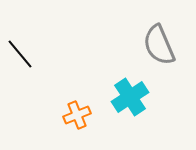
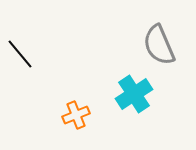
cyan cross: moved 4 px right, 3 px up
orange cross: moved 1 px left
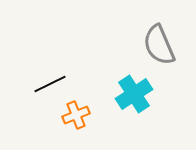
black line: moved 30 px right, 30 px down; rotated 76 degrees counterclockwise
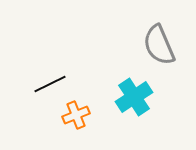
cyan cross: moved 3 px down
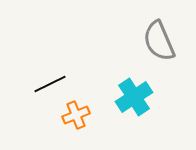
gray semicircle: moved 4 px up
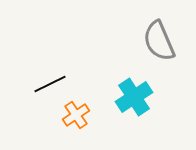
orange cross: rotated 12 degrees counterclockwise
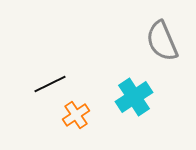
gray semicircle: moved 3 px right
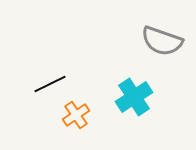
gray semicircle: rotated 48 degrees counterclockwise
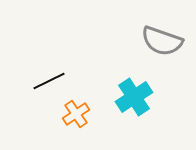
black line: moved 1 px left, 3 px up
orange cross: moved 1 px up
